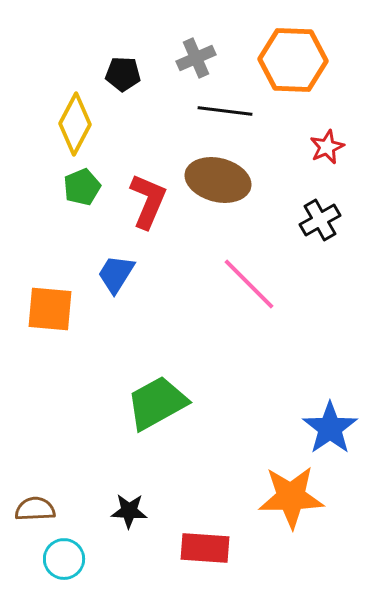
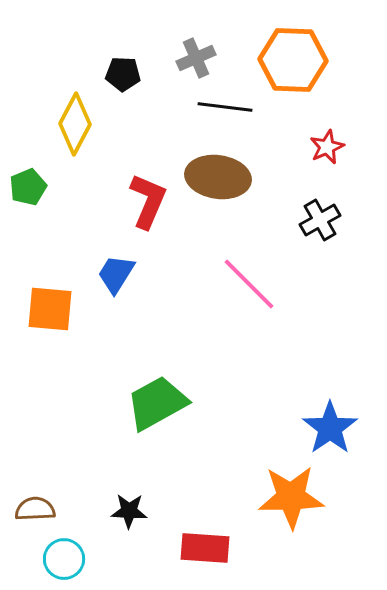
black line: moved 4 px up
brown ellipse: moved 3 px up; rotated 6 degrees counterclockwise
green pentagon: moved 54 px left
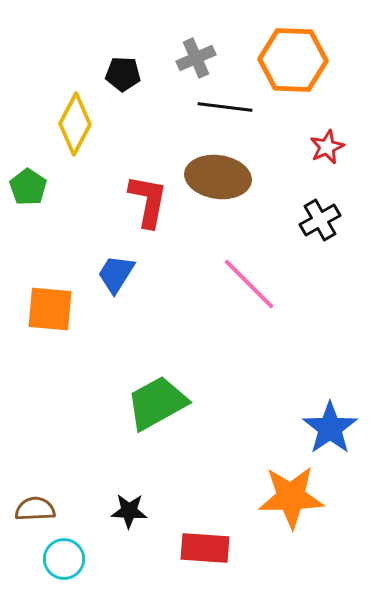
green pentagon: rotated 15 degrees counterclockwise
red L-shape: rotated 12 degrees counterclockwise
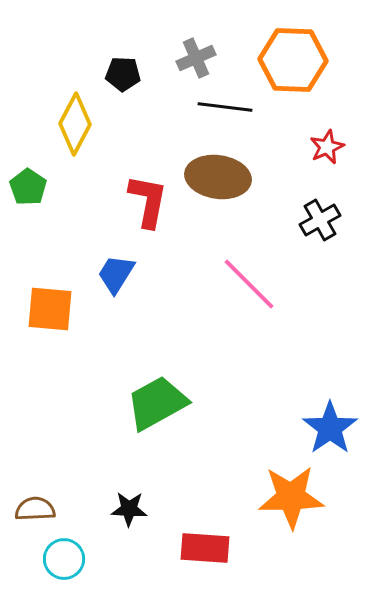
black star: moved 2 px up
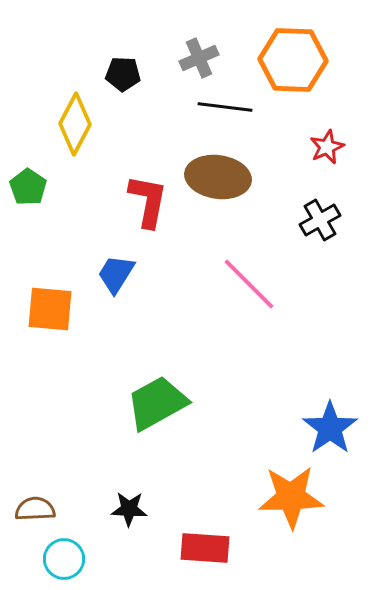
gray cross: moved 3 px right
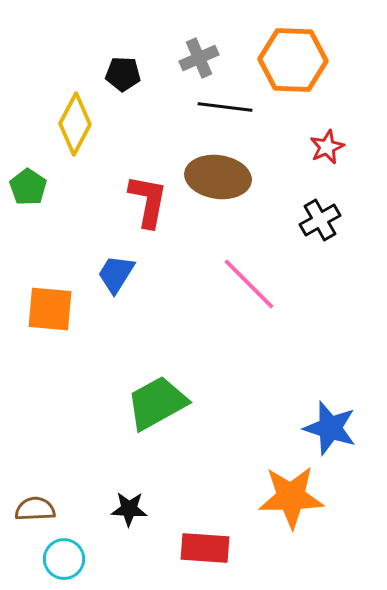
blue star: rotated 20 degrees counterclockwise
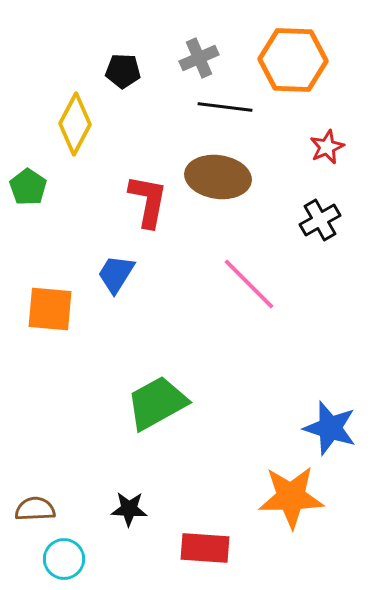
black pentagon: moved 3 px up
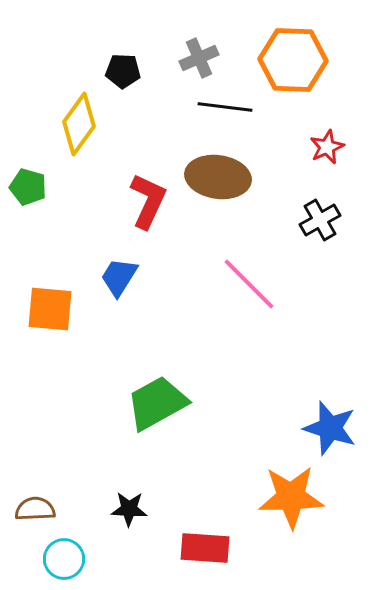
yellow diamond: moved 4 px right; rotated 8 degrees clockwise
green pentagon: rotated 18 degrees counterclockwise
red L-shape: rotated 14 degrees clockwise
blue trapezoid: moved 3 px right, 3 px down
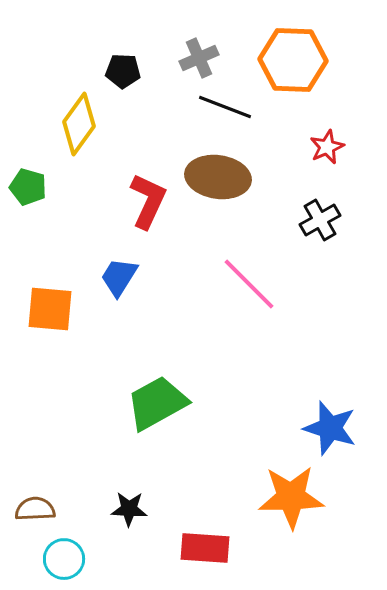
black line: rotated 14 degrees clockwise
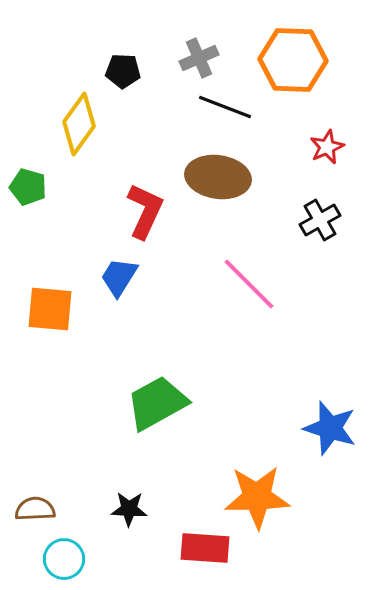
red L-shape: moved 3 px left, 10 px down
orange star: moved 34 px left
